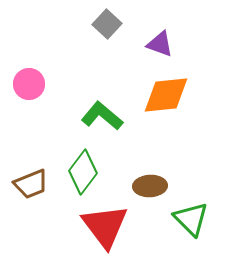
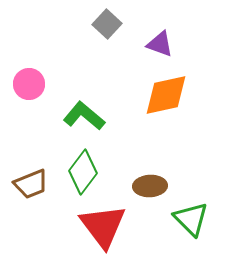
orange diamond: rotated 6 degrees counterclockwise
green L-shape: moved 18 px left
red triangle: moved 2 px left
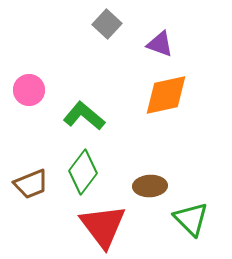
pink circle: moved 6 px down
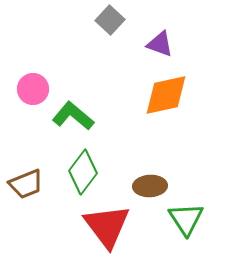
gray square: moved 3 px right, 4 px up
pink circle: moved 4 px right, 1 px up
green L-shape: moved 11 px left
brown trapezoid: moved 5 px left
green triangle: moved 5 px left; rotated 12 degrees clockwise
red triangle: moved 4 px right
